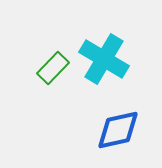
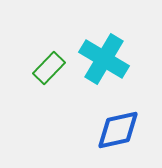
green rectangle: moved 4 px left
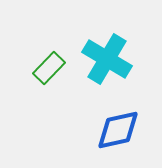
cyan cross: moved 3 px right
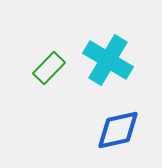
cyan cross: moved 1 px right, 1 px down
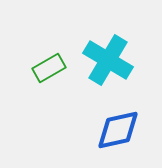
green rectangle: rotated 16 degrees clockwise
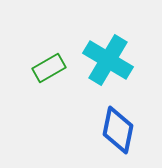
blue diamond: rotated 66 degrees counterclockwise
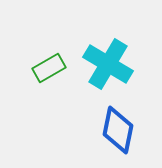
cyan cross: moved 4 px down
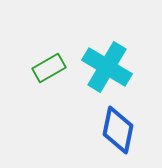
cyan cross: moved 1 px left, 3 px down
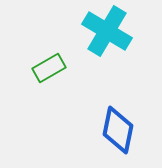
cyan cross: moved 36 px up
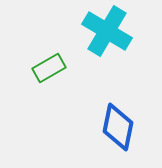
blue diamond: moved 3 px up
